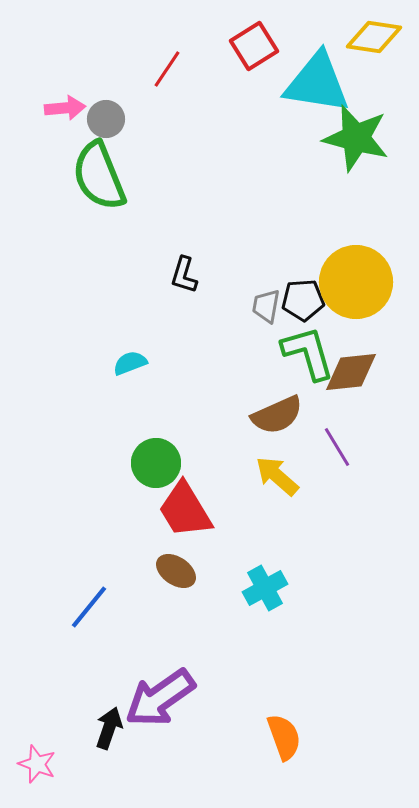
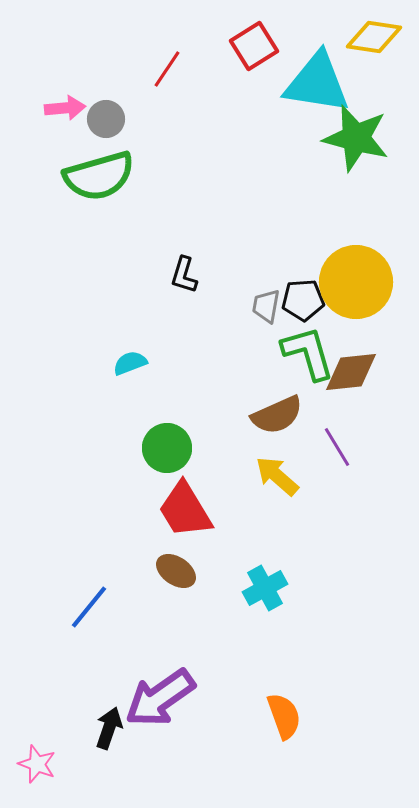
green semicircle: rotated 84 degrees counterclockwise
green circle: moved 11 px right, 15 px up
orange semicircle: moved 21 px up
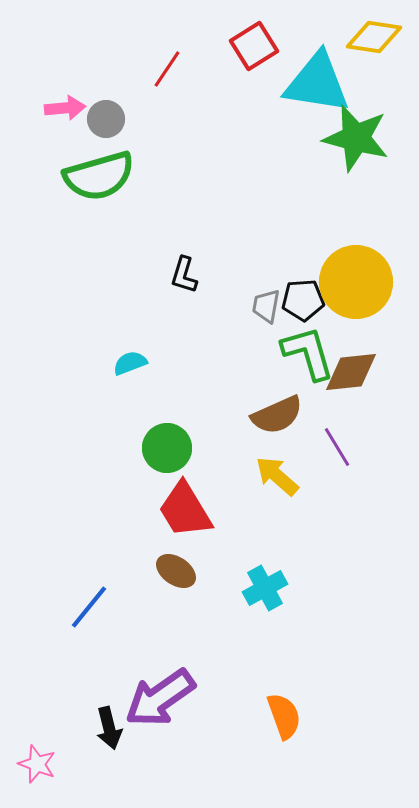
black arrow: rotated 147 degrees clockwise
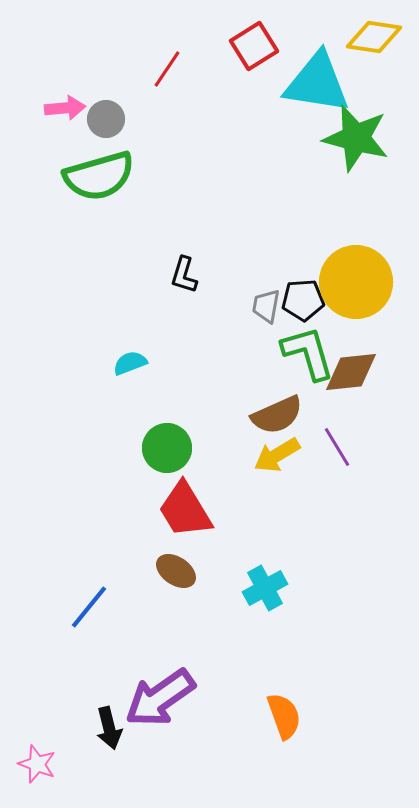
yellow arrow: moved 21 px up; rotated 72 degrees counterclockwise
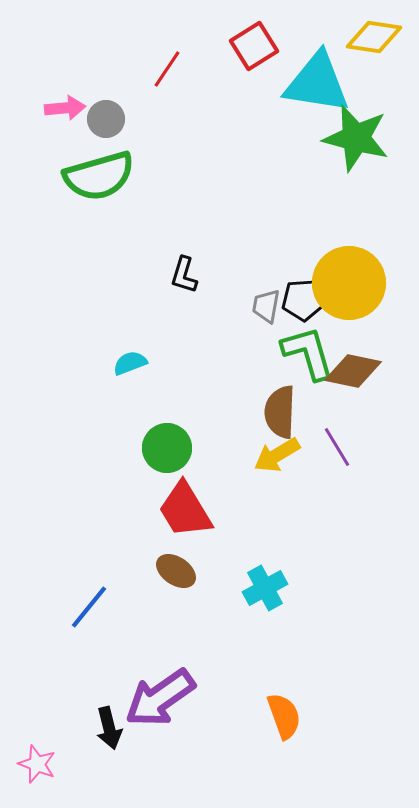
yellow circle: moved 7 px left, 1 px down
brown diamond: moved 2 px right, 1 px up; rotated 18 degrees clockwise
brown semicircle: moved 3 px right, 3 px up; rotated 116 degrees clockwise
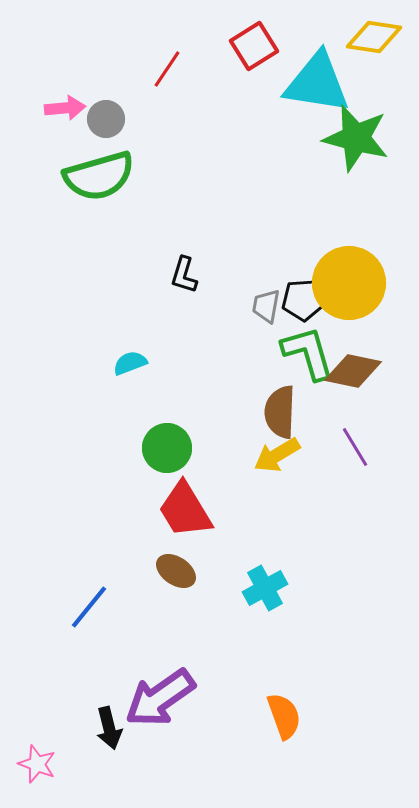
purple line: moved 18 px right
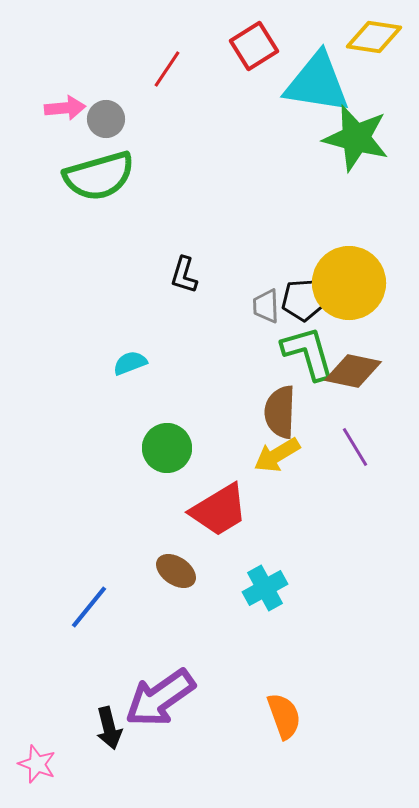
gray trapezoid: rotated 12 degrees counterclockwise
red trapezoid: moved 34 px right; rotated 90 degrees counterclockwise
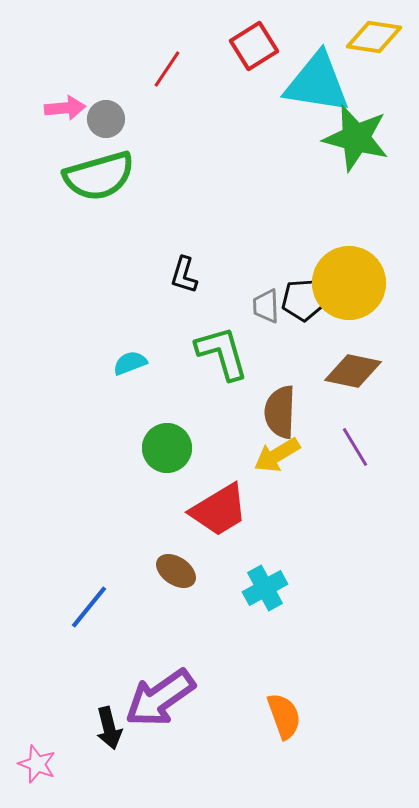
green L-shape: moved 86 px left
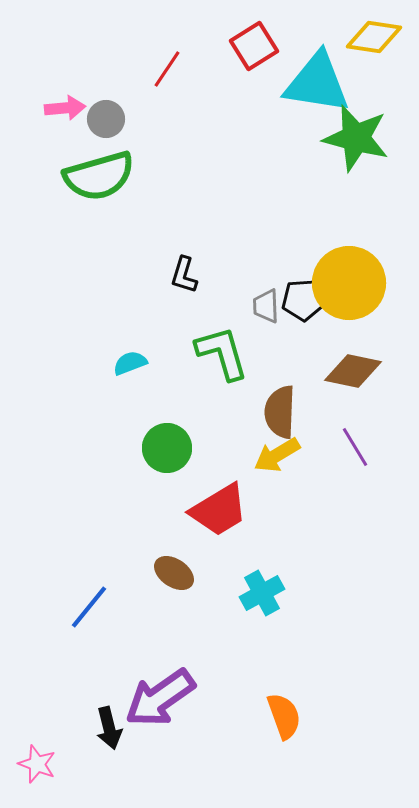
brown ellipse: moved 2 px left, 2 px down
cyan cross: moved 3 px left, 5 px down
